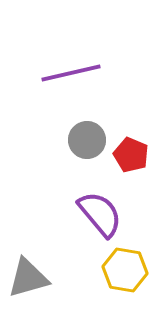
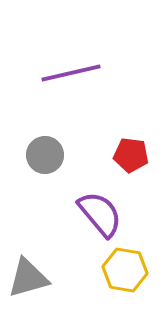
gray circle: moved 42 px left, 15 px down
red pentagon: rotated 16 degrees counterclockwise
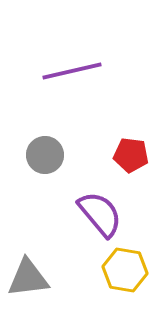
purple line: moved 1 px right, 2 px up
gray triangle: rotated 9 degrees clockwise
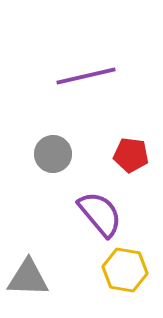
purple line: moved 14 px right, 5 px down
gray circle: moved 8 px right, 1 px up
gray triangle: rotated 9 degrees clockwise
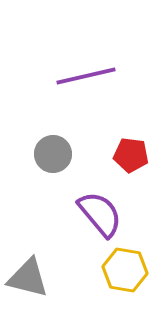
gray triangle: rotated 12 degrees clockwise
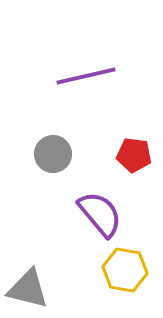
red pentagon: moved 3 px right
gray triangle: moved 11 px down
